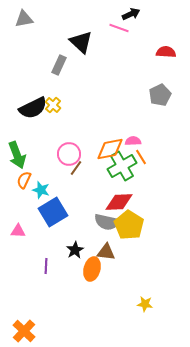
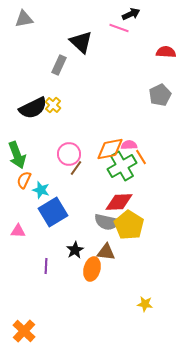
pink semicircle: moved 4 px left, 4 px down
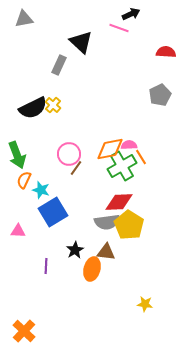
gray semicircle: rotated 20 degrees counterclockwise
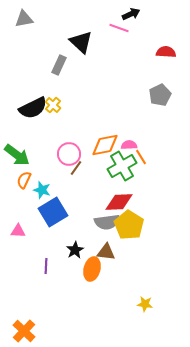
orange diamond: moved 5 px left, 4 px up
green arrow: rotated 32 degrees counterclockwise
cyan star: moved 1 px right
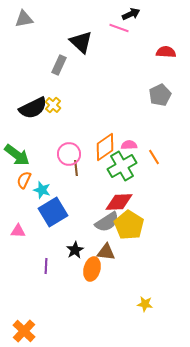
orange diamond: moved 2 px down; rotated 24 degrees counterclockwise
orange line: moved 13 px right
brown line: rotated 42 degrees counterclockwise
gray semicircle: rotated 25 degrees counterclockwise
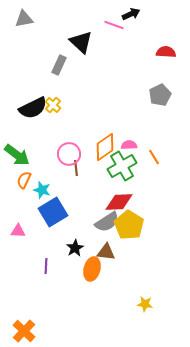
pink line: moved 5 px left, 3 px up
black star: moved 2 px up
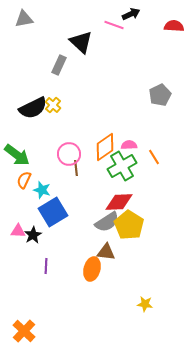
red semicircle: moved 8 px right, 26 px up
black star: moved 42 px left, 13 px up
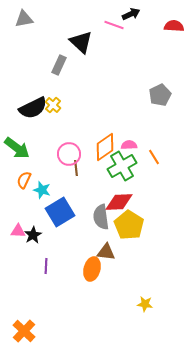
green arrow: moved 7 px up
blue square: moved 7 px right
gray semicircle: moved 6 px left, 5 px up; rotated 115 degrees clockwise
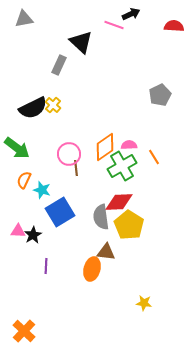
yellow star: moved 1 px left, 1 px up
